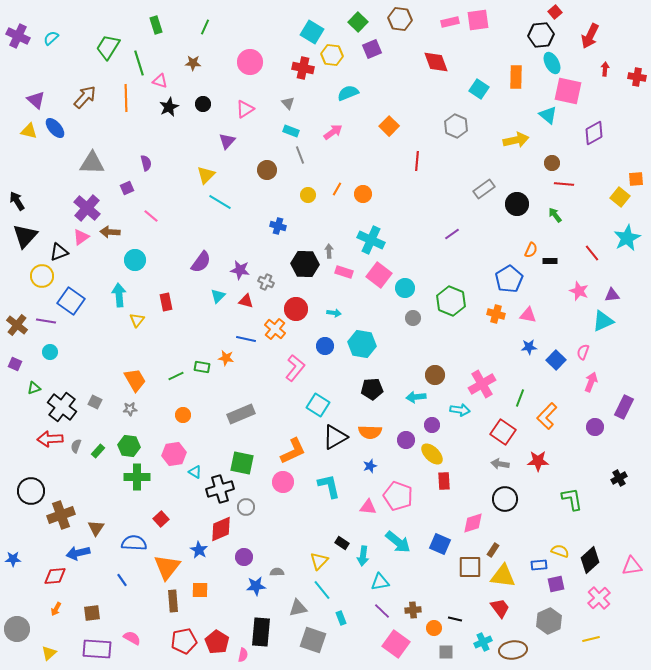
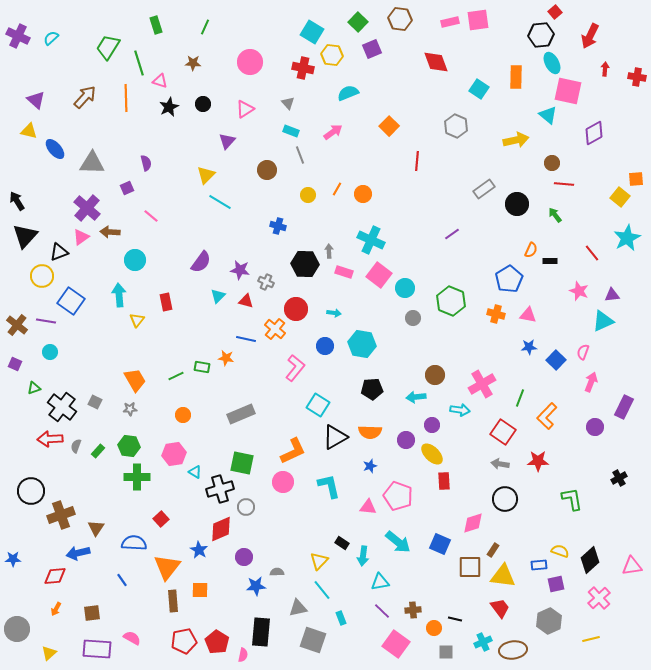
blue ellipse at (55, 128): moved 21 px down
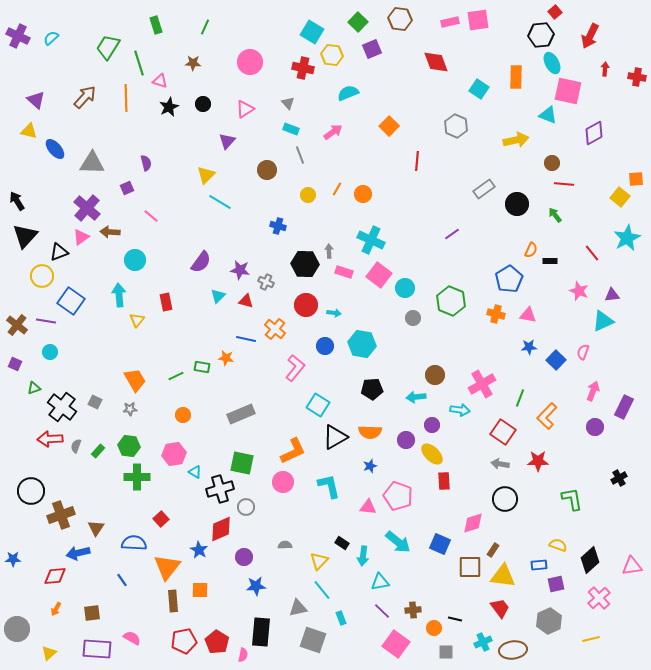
cyan triangle at (548, 115): rotated 18 degrees counterclockwise
cyan rectangle at (291, 131): moved 2 px up
red circle at (296, 309): moved 10 px right, 4 px up
pink arrow at (591, 382): moved 2 px right, 9 px down
yellow semicircle at (560, 551): moved 2 px left, 6 px up
gray semicircle at (277, 572): moved 8 px right, 27 px up
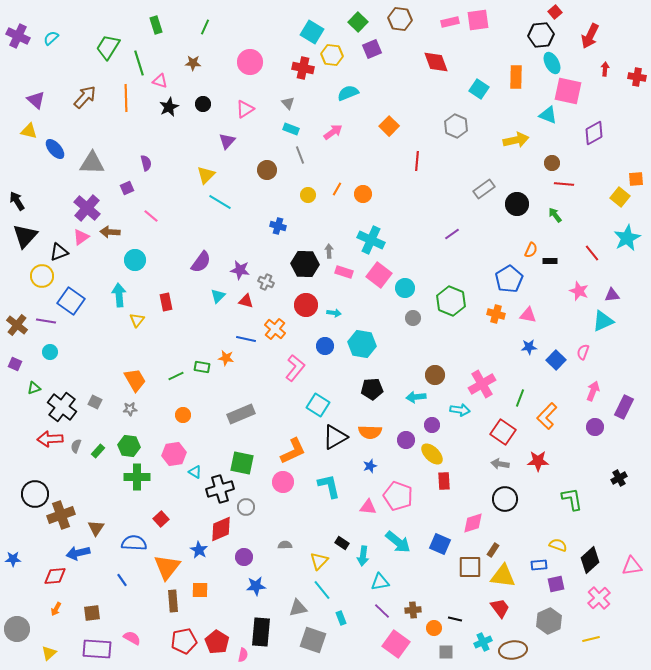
black circle at (31, 491): moved 4 px right, 3 px down
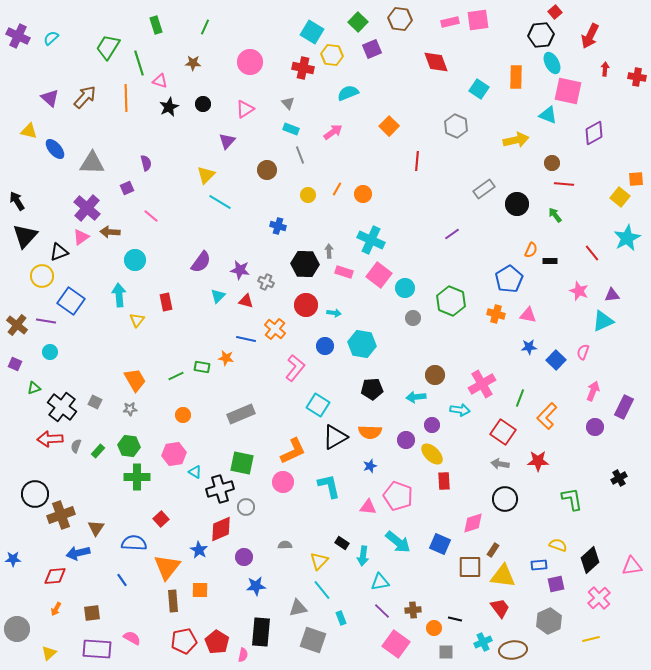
purple triangle at (36, 100): moved 14 px right, 2 px up
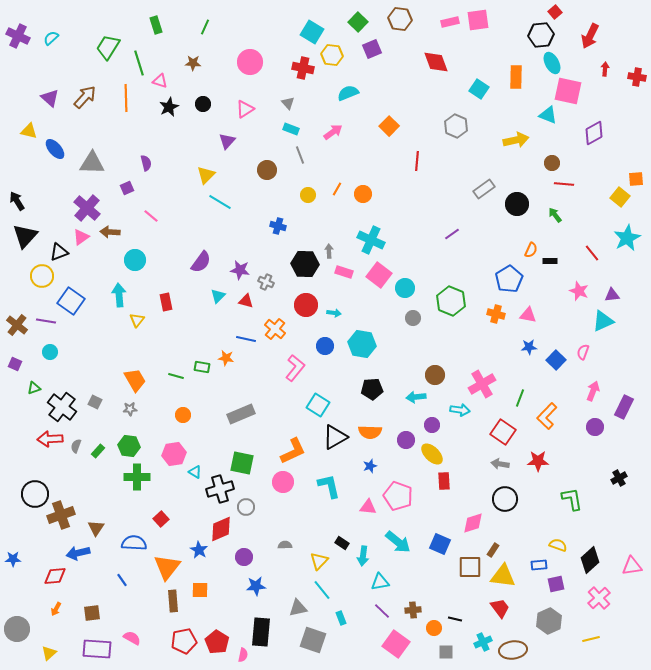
green line at (176, 376): rotated 42 degrees clockwise
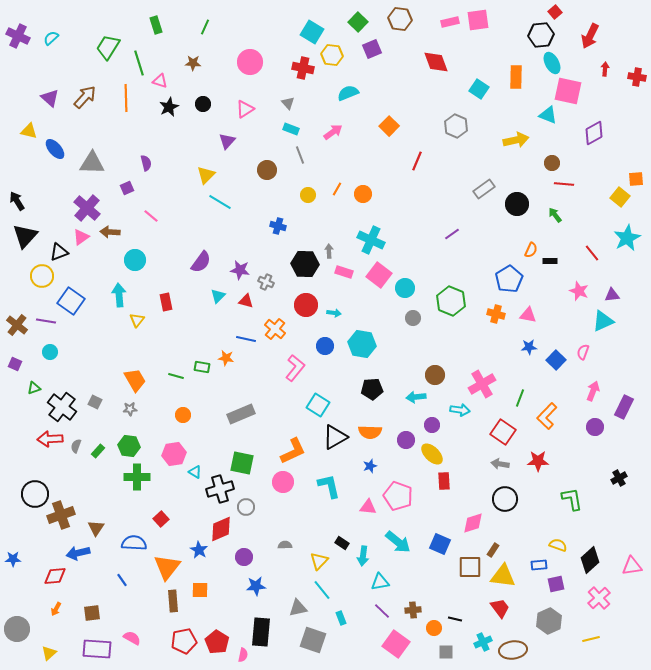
red line at (417, 161): rotated 18 degrees clockwise
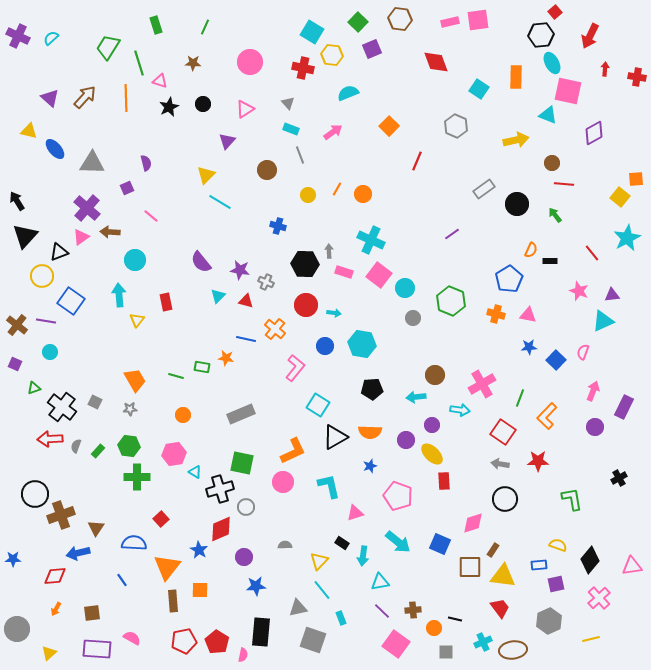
purple semicircle at (201, 262): rotated 105 degrees clockwise
pink triangle at (368, 507): moved 13 px left, 6 px down; rotated 24 degrees counterclockwise
black diamond at (590, 560): rotated 8 degrees counterclockwise
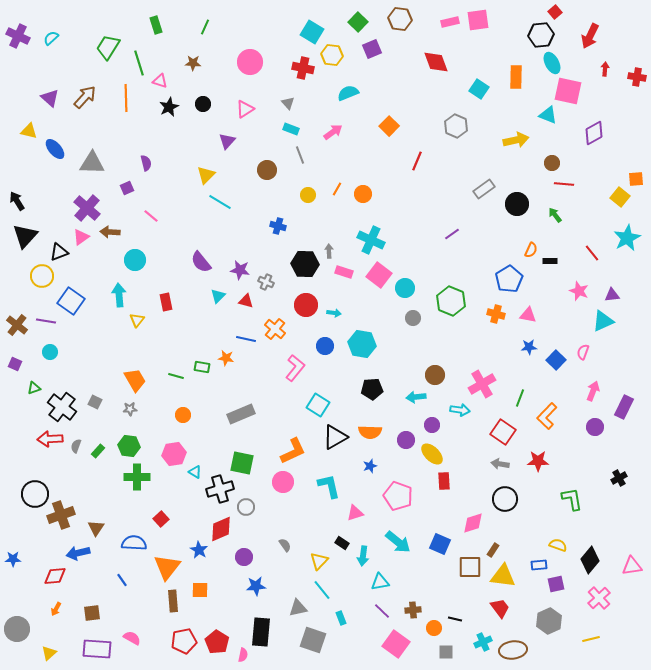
gray semicircle at (285, 545): rotated 56 degrees clockwise
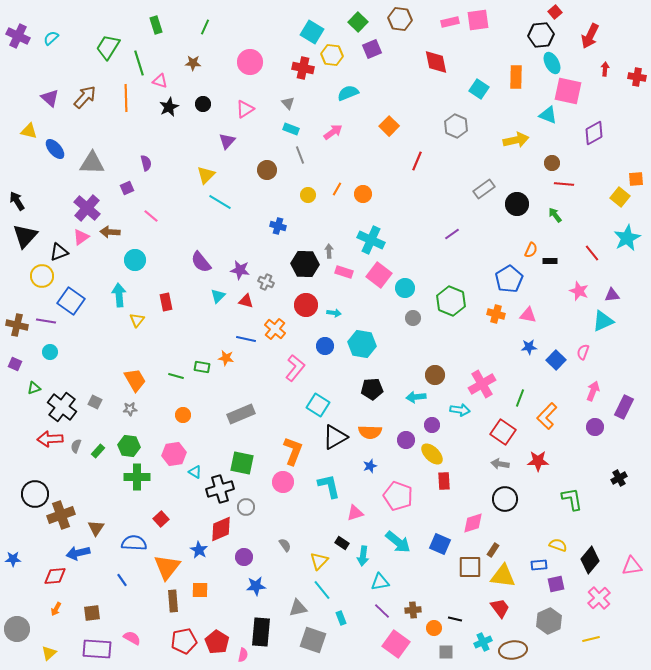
red diamond at (436, 62): rotated 8 degrees clockwise
brown cross at (17, 325): rotated 25 degrees counterclockwise
orange L-shape at (293, 451): rotated 44 degrees counterclockwise
